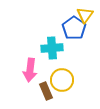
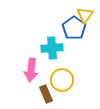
pink arrow: moved 1 px right
brown rectangle: moved 3 px down
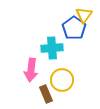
yellow triangle: moved 1 px left
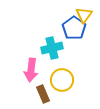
cyan cross: rotated 10 degrees counterclockwise
brown rectangle: moved 3 px left
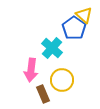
yellow triangle: rotated 24 degrees counterclockwise
cyan cross: rotated 35 degrees counterclockwise
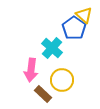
brown rectangle: rotated 24 degrees counterclockwise
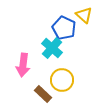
blue pentagon: moved 10 px left; rotated 10 degrees counterclockwise
pink arrow: moved 8 px left, 5 px up
